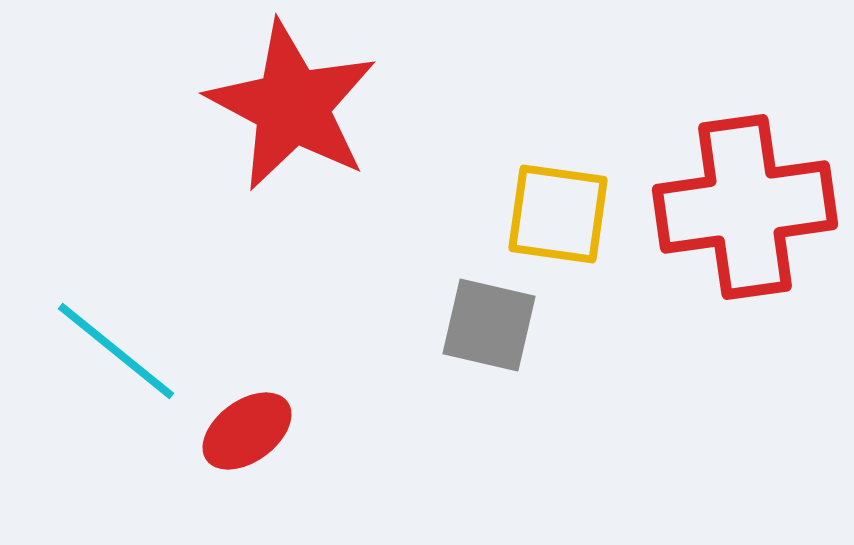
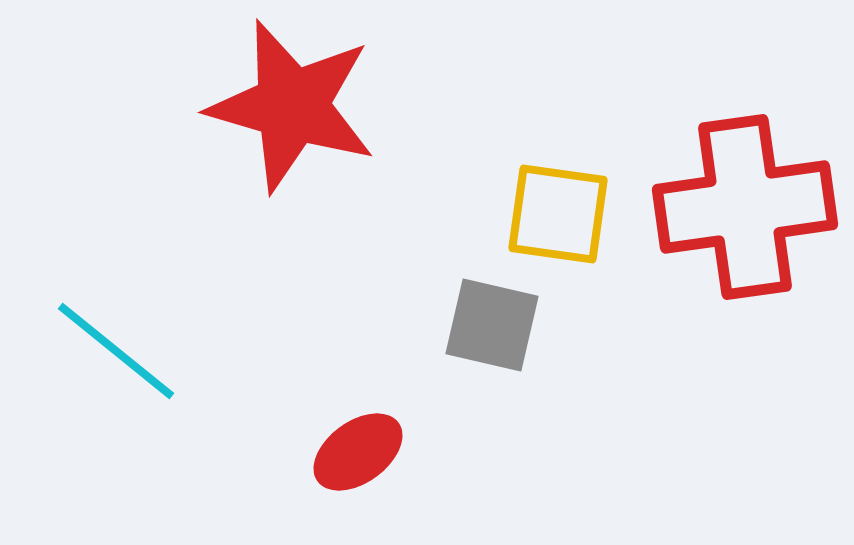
red star: rotated 12 degrees counterclockwise
gray square: moved 3 px right
red ellipse: moved 111 px right, 21 px down
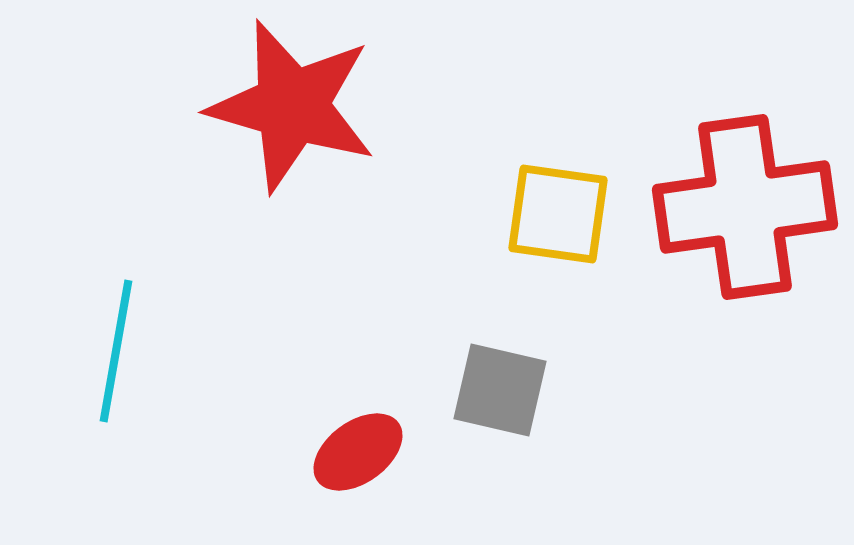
gray square: moved 8 px right, 65 px down
cyan line: rotated 61 degrees clockwise
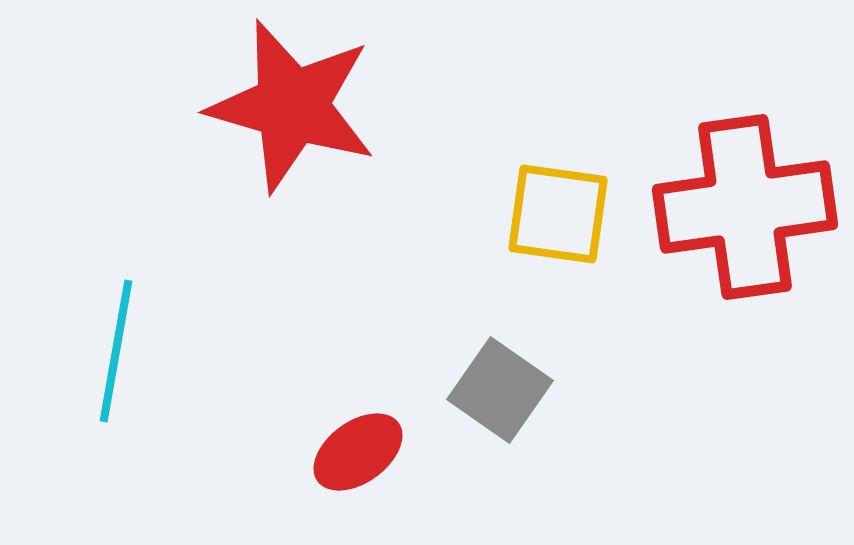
gray square: rotated 22 degrees clockwise
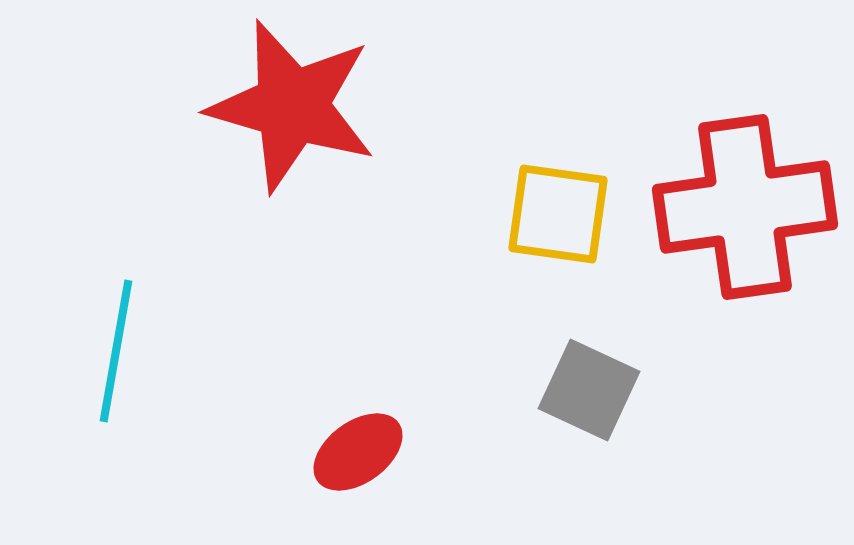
gray square: moved 89 px right; rotated 10 degrees counterclockwise
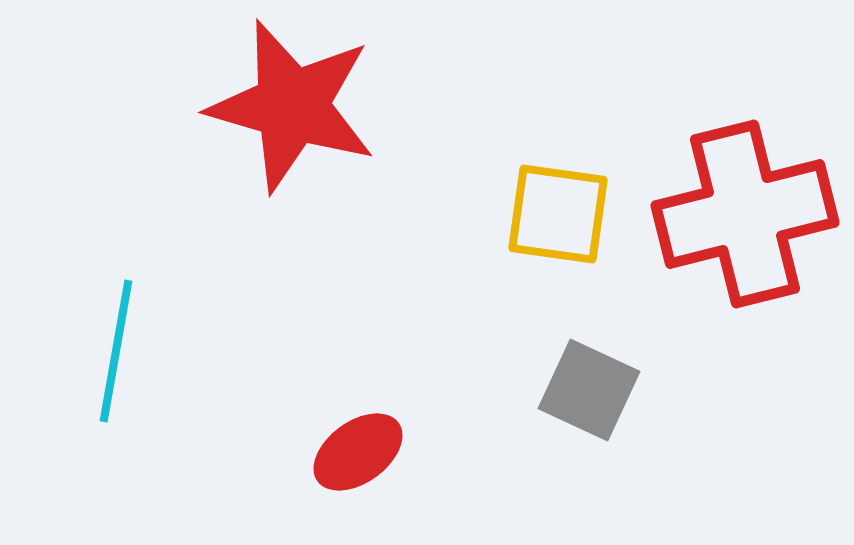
red cross: moved 7 px down; rotated 6 degrees counterclockwise
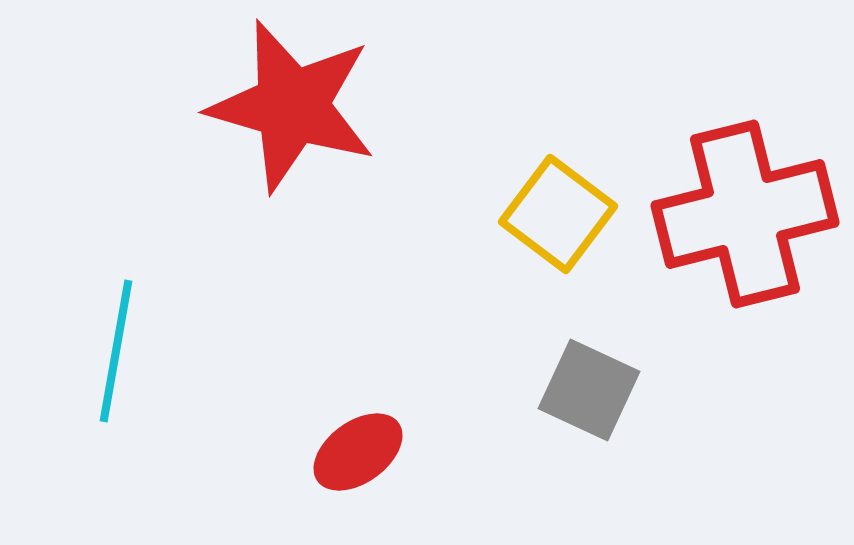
yellow square: rotated 29 degrees clockwise
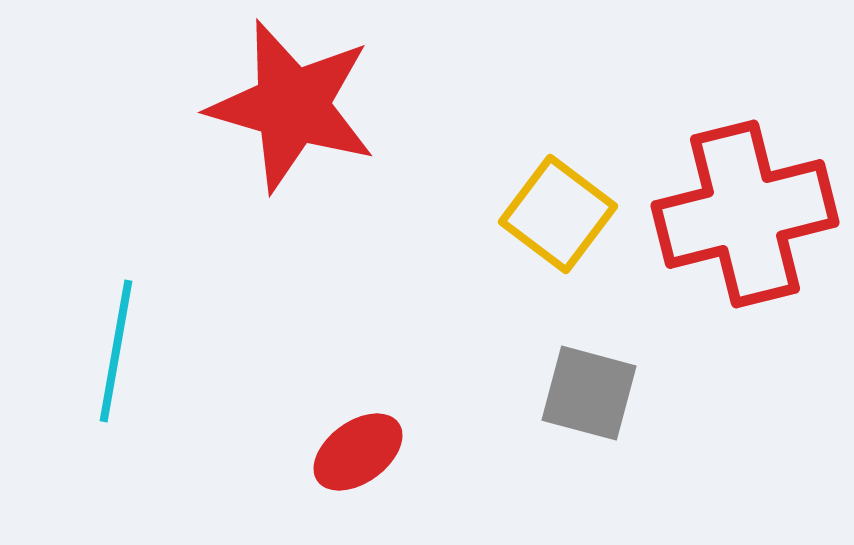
gray square: moved 3 px down; rotated 10 degrees counterclockwise
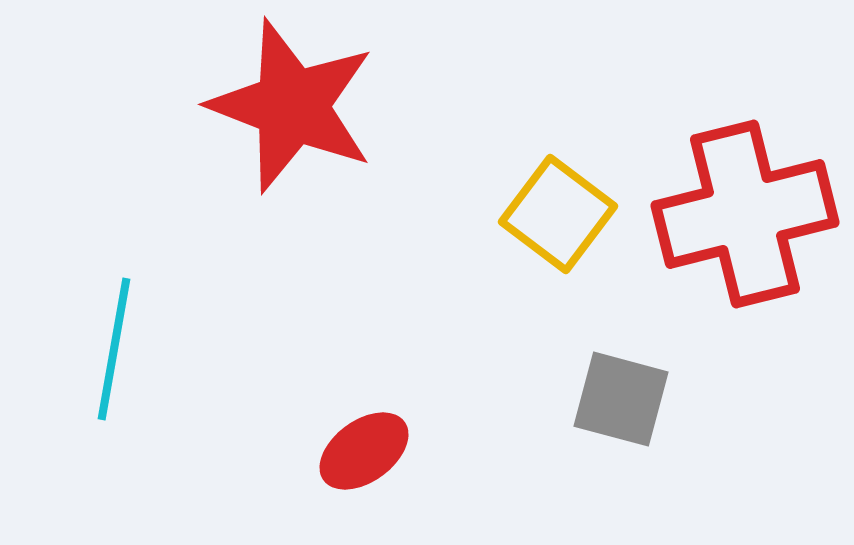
red star: rotated 5 degrees clockwise
cyan line: moved 2 px left, 2 px up
gray square: moved 32 px right, 6 px down
red ellipse: moved 6 px right, 1 px up
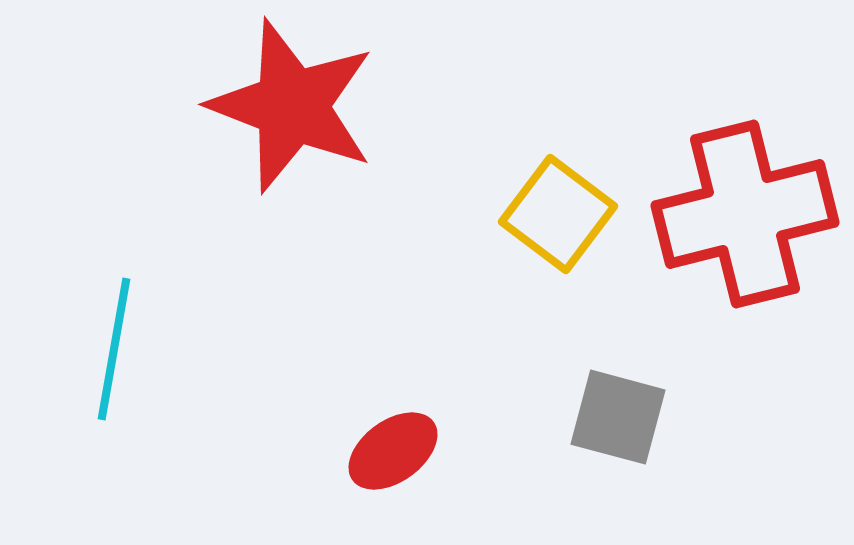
gray square: moved 3 px left, 18 px down
red ellipse: moved 29 px right
